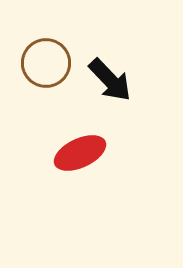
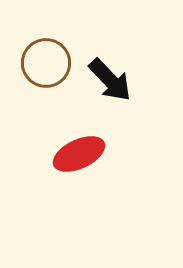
red ellipse: moved 1 px left, 1 px down
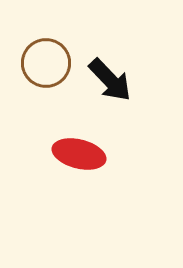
red ellipse: rotated 39 degrees clockwise
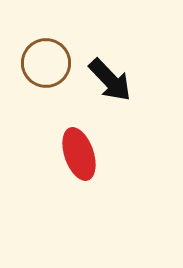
red ellipse: rotated 57 degrees clockwise
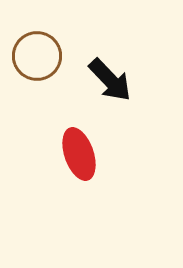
brown circle: moved 9 px left, 7 px up
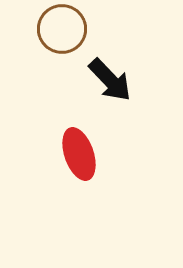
brown circle: moved 25 px right, 27 px up
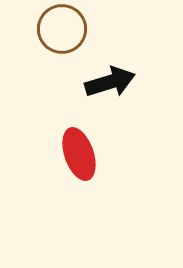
black arrow: moved 2 px down; rotated 63 degrees counterclockwise
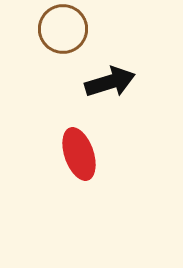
brown circle: moved 1 px right
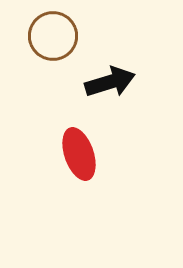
brown circle: moved 10 px left, 7 px down
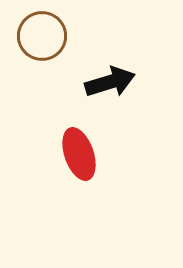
brown circle: moved 11 px left
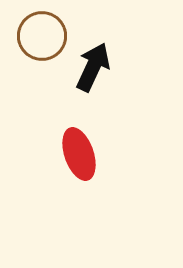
black arrow: moved 17 px left, 15 px up; rotated 48 degrees counterclockwise
